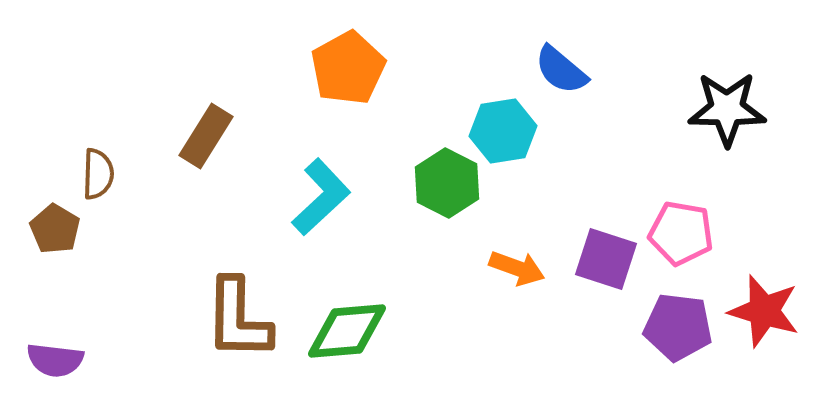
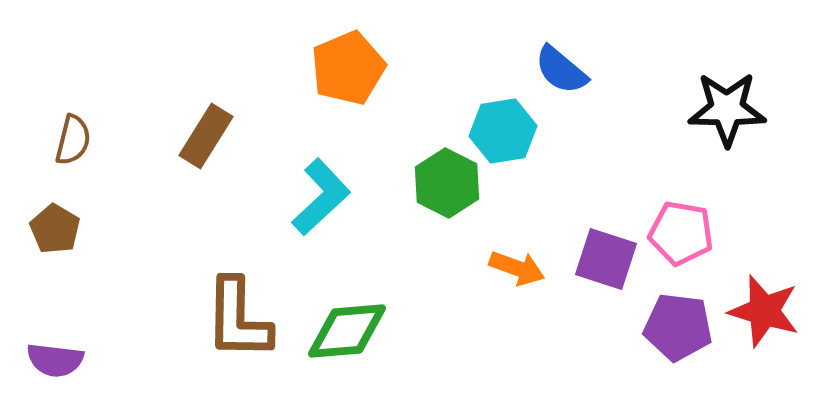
orange pentagon: rotated 6 degrees clockwise
brown semicircle: moved 25 px left, 34 px up; rotated 12 degrees clockwise
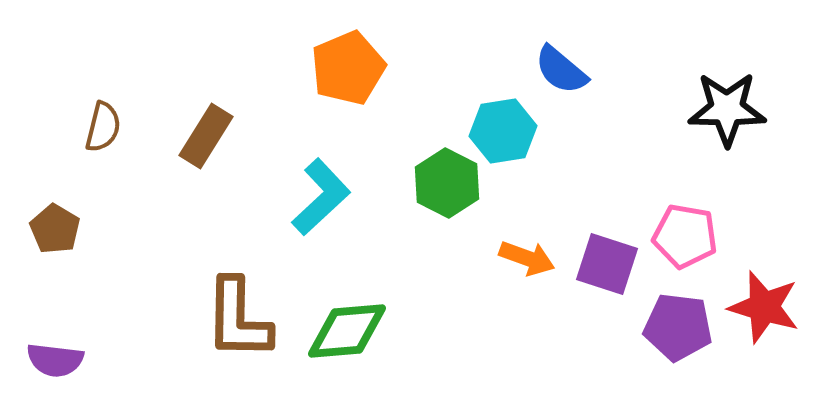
brown semicircle: moved 30 px right, 13 px up
pink pentagon: moved 4 px right, 3 px down
purple square: moved 1 px right, 5 px down
orange arrow: moved 10 px right, 10 px up
red star: moved 4 px up
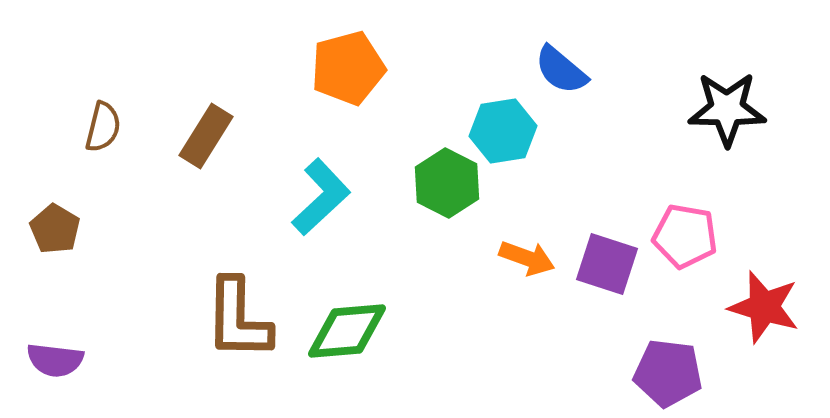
orange pentagon: rotated 8 degrees clockwise
purple pentagon: moved 10 px left, 46 px down
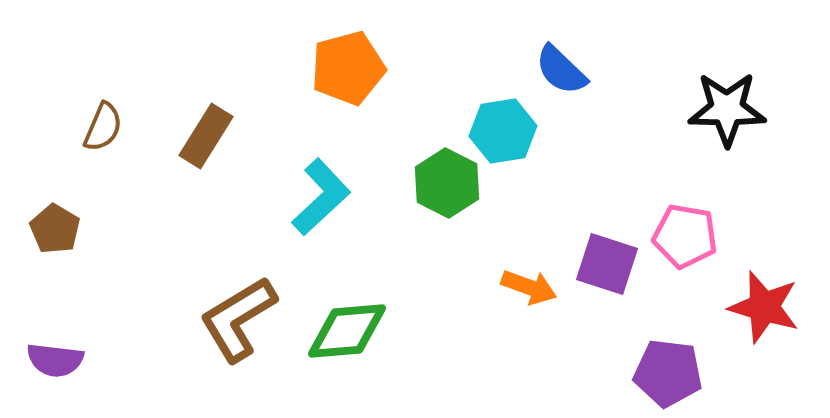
blue semicircle: rotated 4 degrees clockwise
brown semicircle: rotated 9 degrees clockwise
orange arrow: moved 2 px right, 29 px down
brown L-shape: rotated 58 degrees clockwise
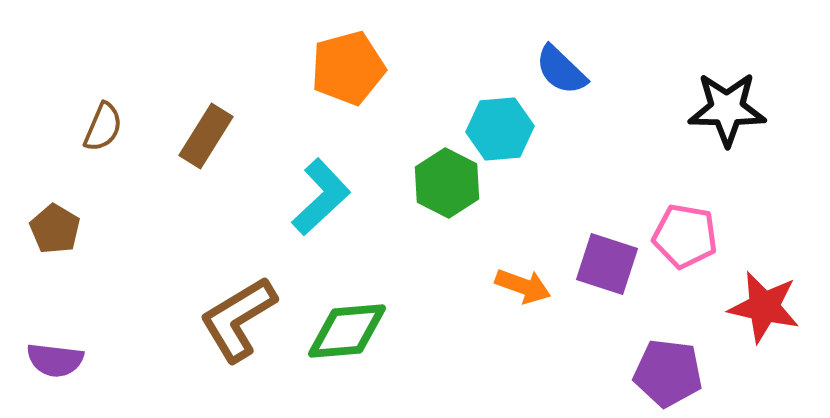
cyan hexagon: moved 3 px left, 2 px up; rotated 4 degrees clockwise
orange arrow: moved 6 px left, 1 px up
red star: rotated 4 degrees counterclockwise
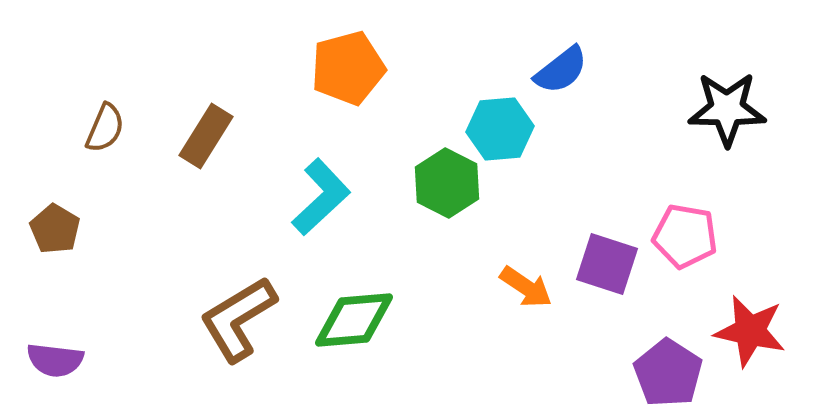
blue semicircle: rotated 82 degrees counterclockwise
brown semicircle: moved 2 px right, 1 px down
orange arrow: moved 3 px right, 1 px down; rotated 14 degrees clockwise
red star: moved 14 px left, 24 px down
green diamond: moved 7 px right, 11 px up
purple pentagon: rotated 26 degrees clockwise
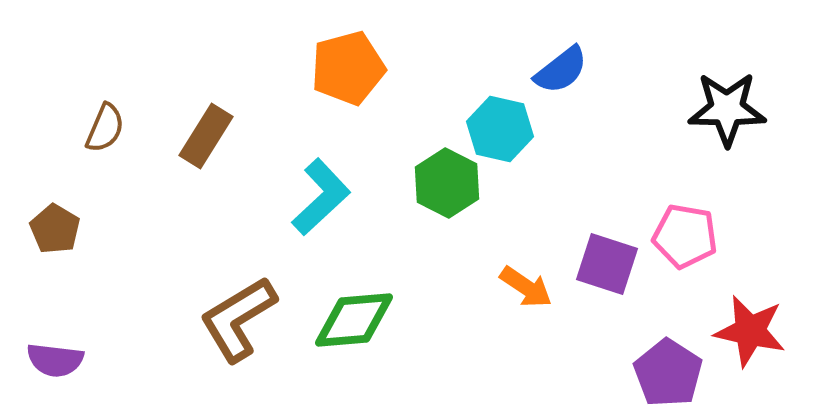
cyan hexagon: rotated 18 degrees clockwise
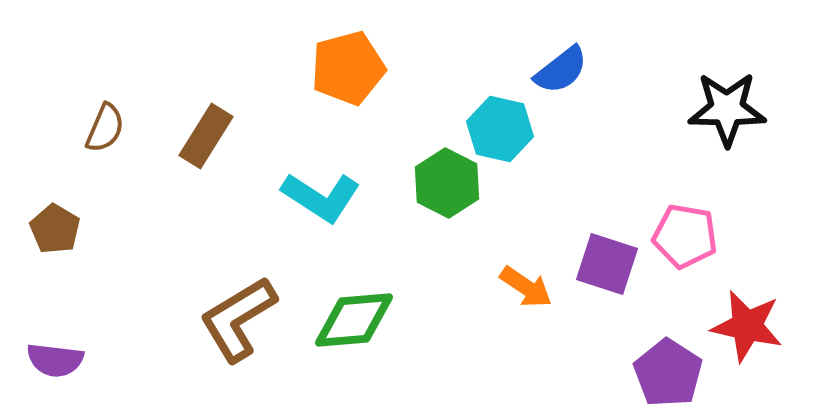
cyan L-shape: rotated 76 degrees clockwise
red star: moved 3 px left, 5 px up
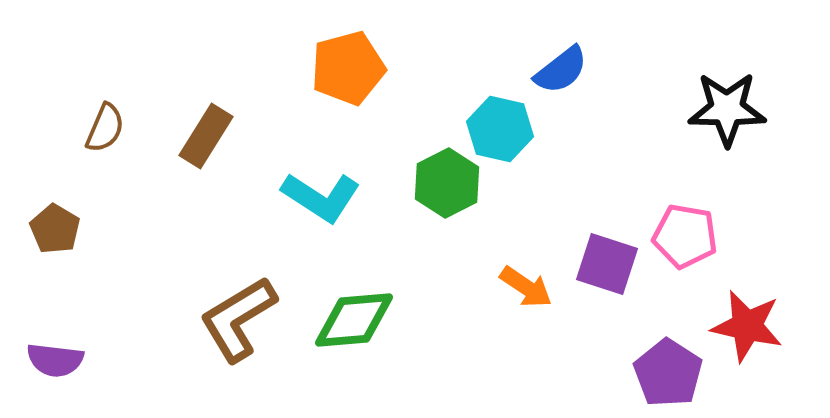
green hexagon: rotated 6 degrees clockwise
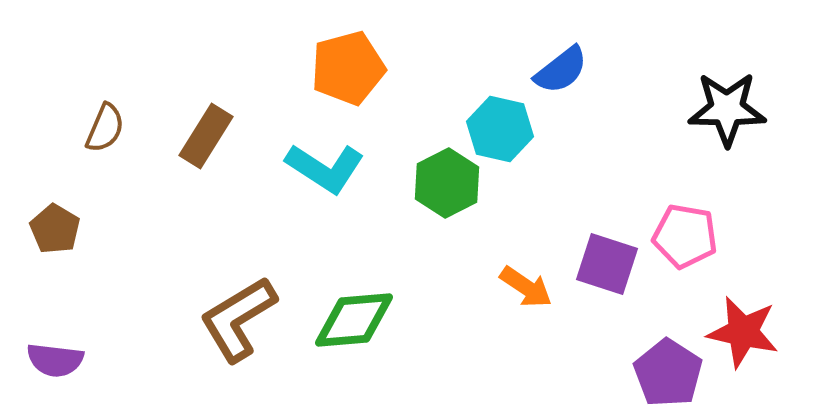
cyan L-shape: moved 4 px right, 29 px up
red star: moved 4 px left, 6 px down
